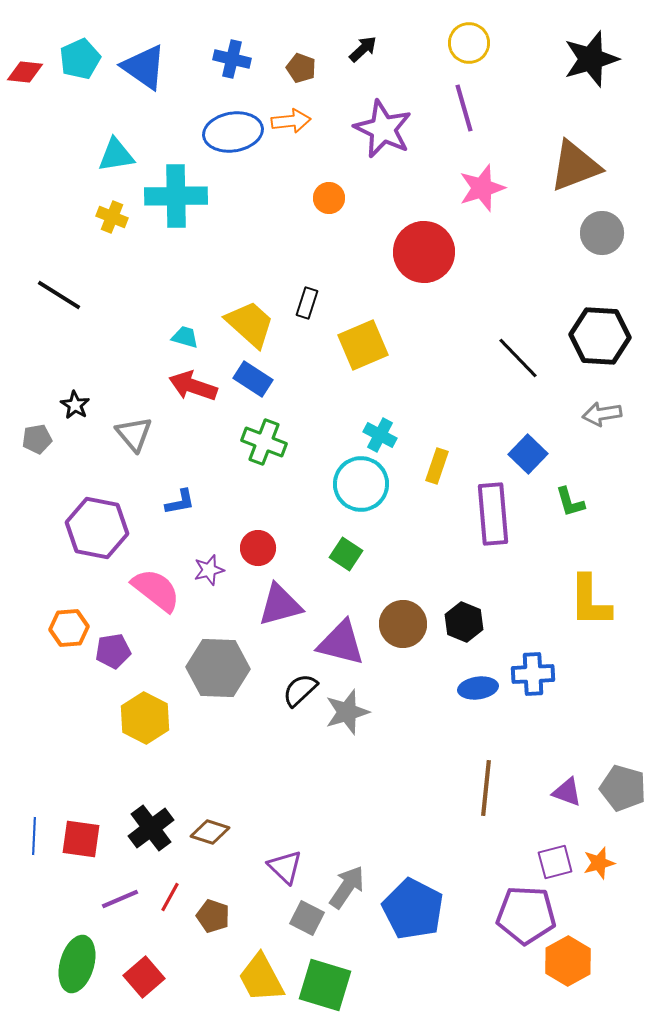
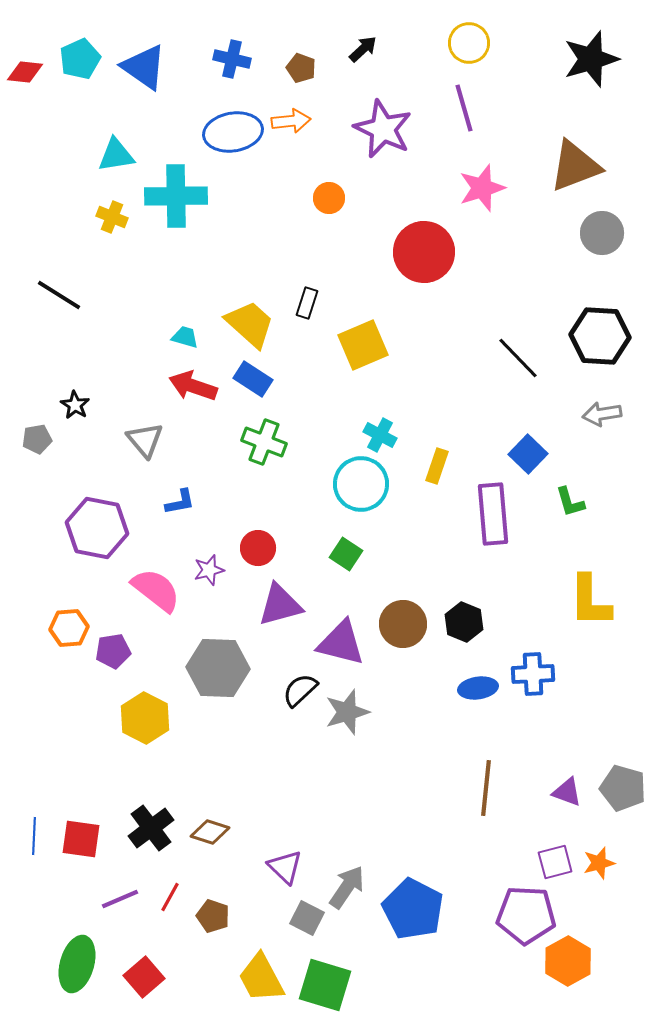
gray triangle at (134, 434): moved 11 px right, 6 px down
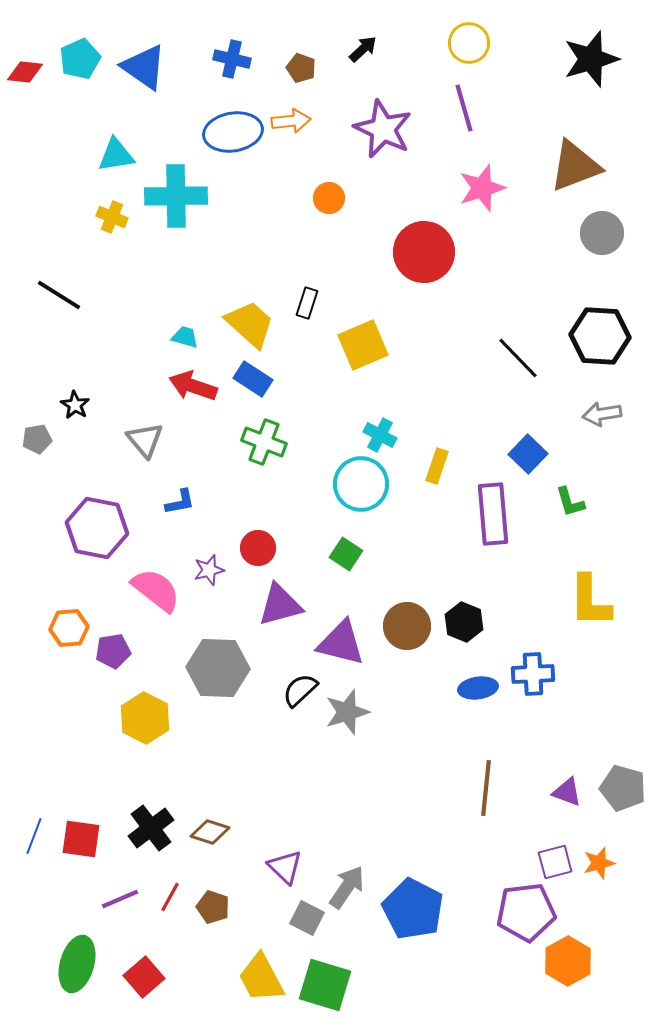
brown circle at (403, 624): moved 4 px right, 2 px down
blue line at (34, 836): rotated 18 degrees clockwise
purple pentagon at (526, 915): moved 3 px up; rotated 10 degrees counterclockwise
brown pentagon at (213, 916): moved 9 px up
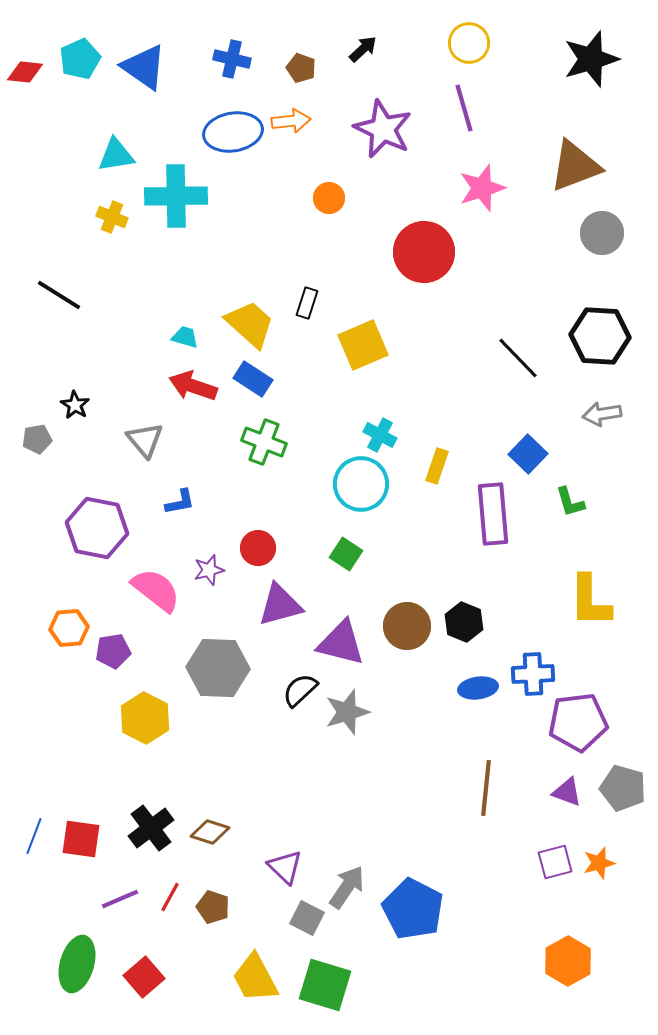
purple pentagon at (526, 912): moved 52 px right, 190 px up
yellow trapezoid at (261, 978): moved 6 px left
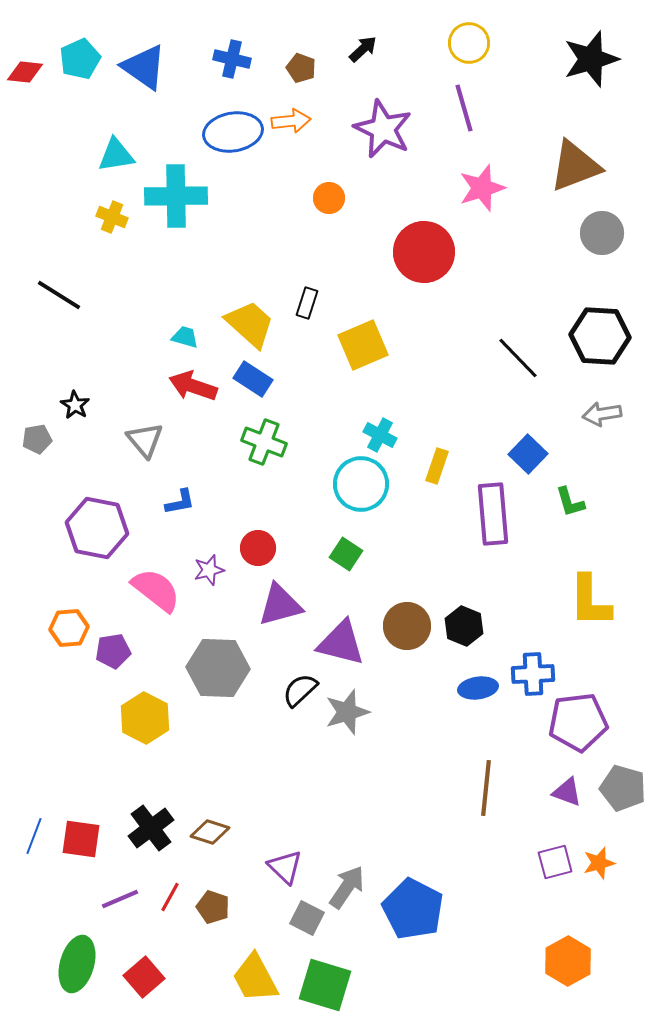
black hexagon at (464, 622): moved 4 px down
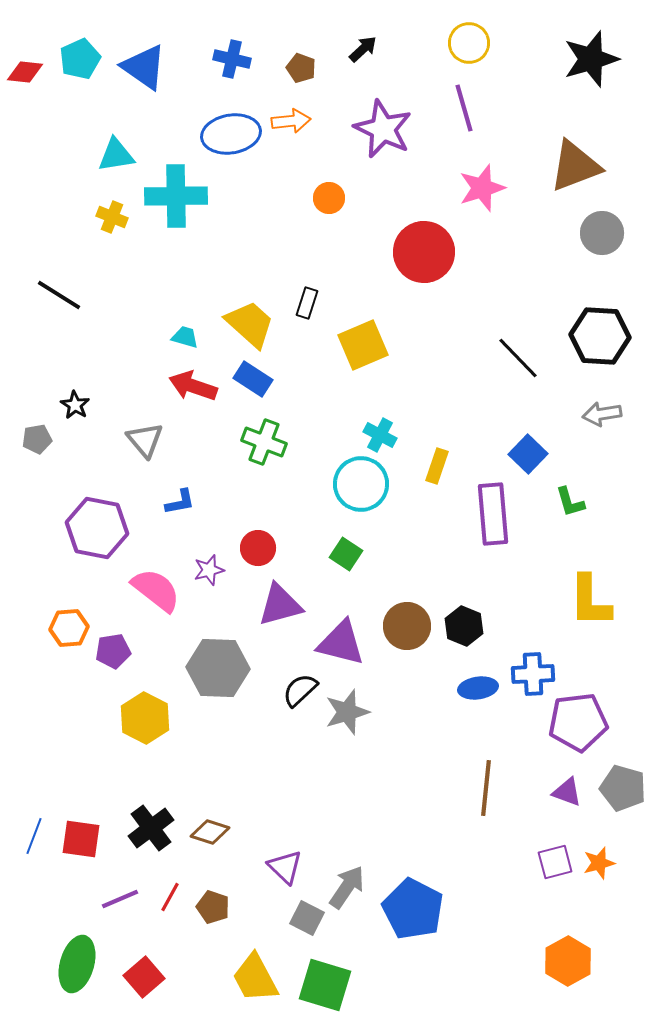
blue ellipse at (233, 132): moved 2 px left, 2 px down
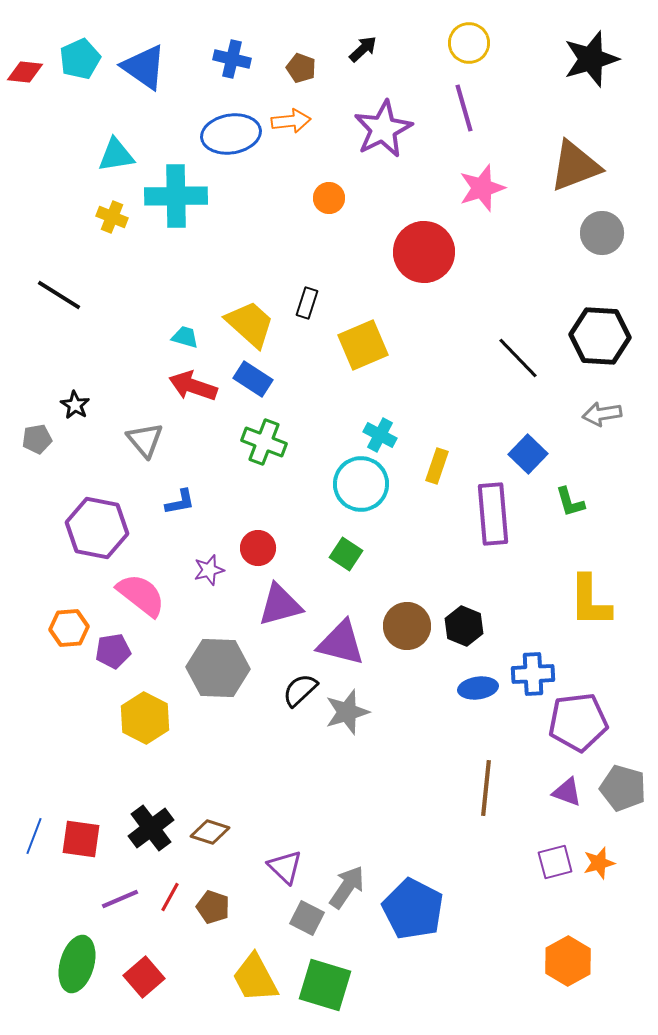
purple star at (383, 129): rotated 20 degrees clockwise
pink semicircle at (156, 590): moved 15 px left, 5 px down
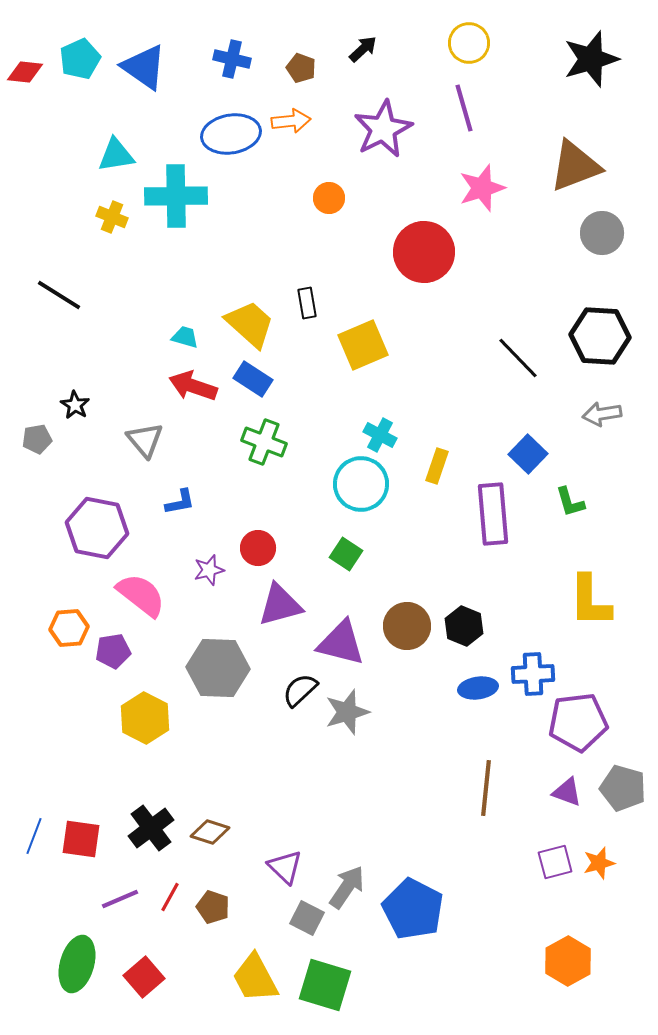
black rectangle at (307, 303): rotated 28 degrees counterclockwise
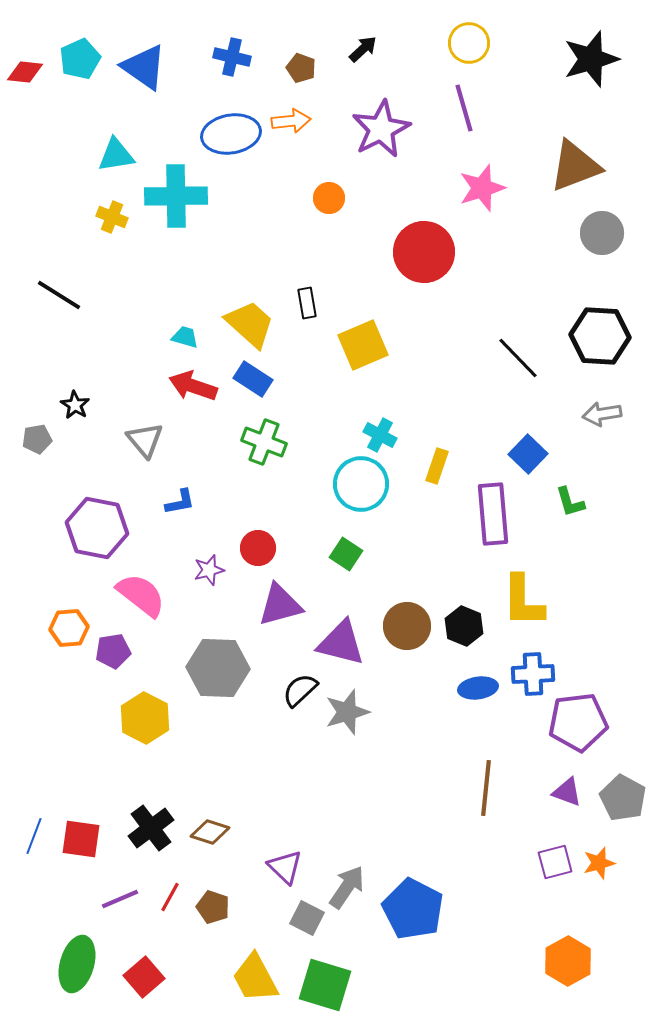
blue cross at (232, 59): moved 2 px up
purple star at (383, 129): moved 2 px left
yellow L-shape at (590, 601): moved 67 px left
gray pentagon at (623, 788): moved 10 px down; rotated 12 degrees clockwise
